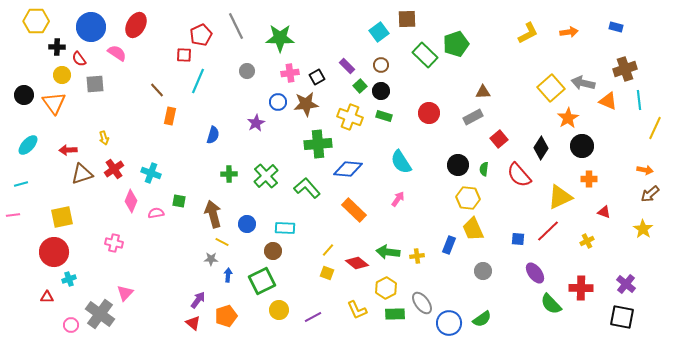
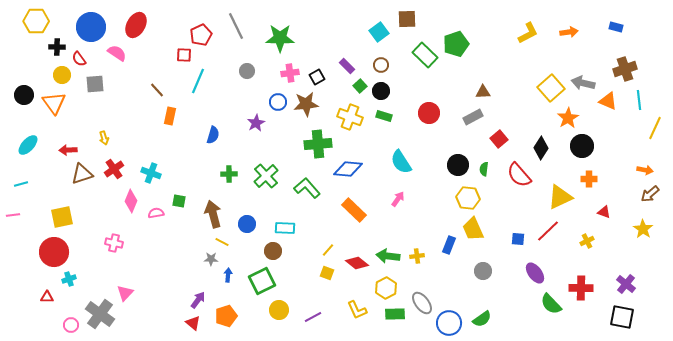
green arrow at (388, 252): moved 4 px down
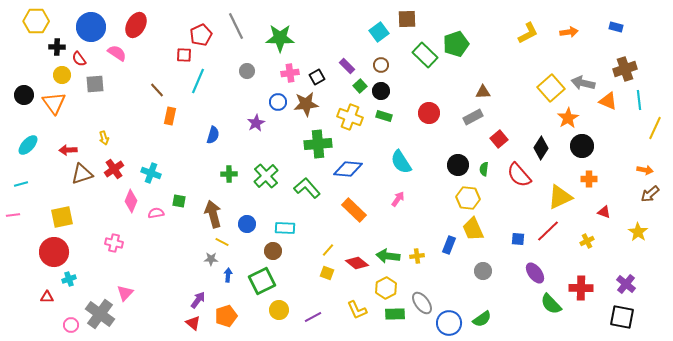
yellow star at (643, 229): moved 5 px left, 3 px down
